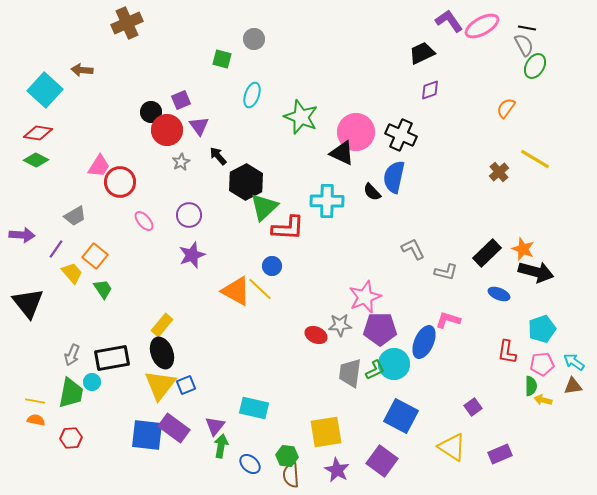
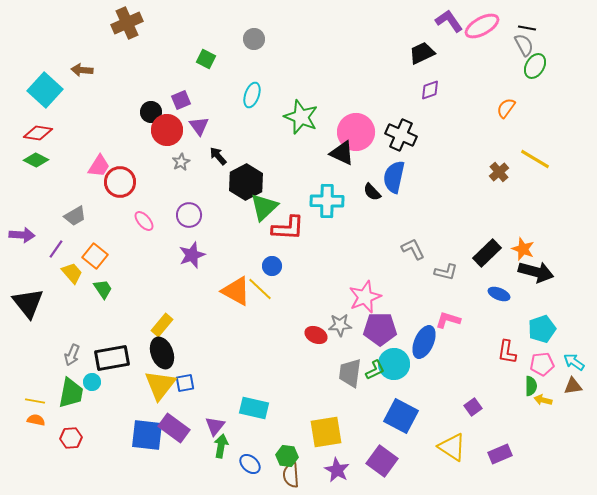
green square at (222, 59): moved 16 px left; rotated 12 degrees clockwise
blue square at (186, 385): moved 1 px left, 2 px up; rotated 12 degrees clockwise
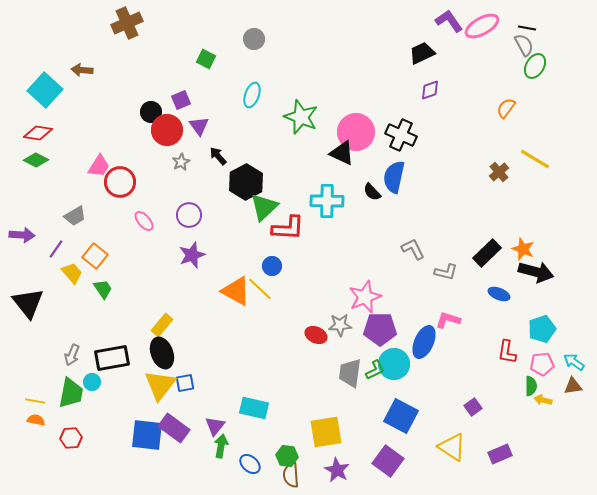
purple square at (382, 461): moved 6 px right
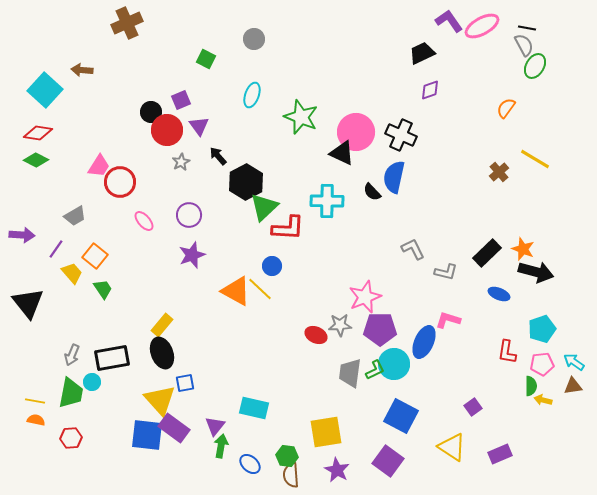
yellow triangle at (160, 385): moved 15 px down; rotated 20 degrees counterclockwise
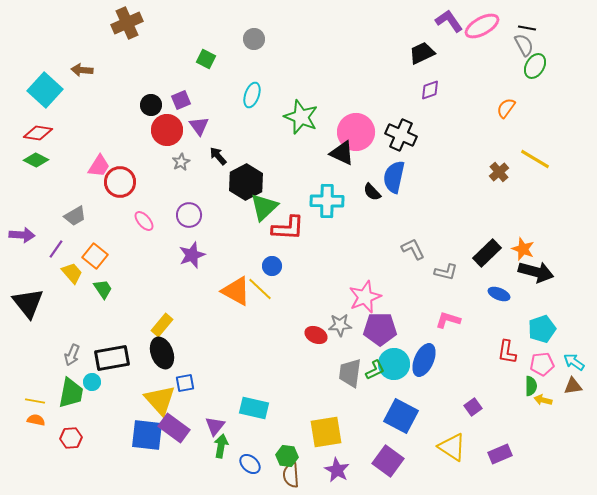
black circle at (151, 112): moved 7 px up
blue ellipse at (424, 342): moved 18 px down
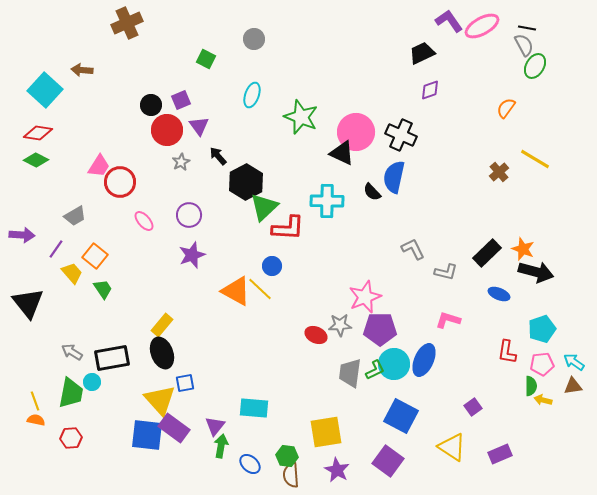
gray arrow at (72, 355): moved 3 px up; rotated 100 degrees clockwise
yellow line at (35, 401): rotated 60 degrees clockwise
cyan rectangle at (254, 408): rotated 8 degrees counterclockwise
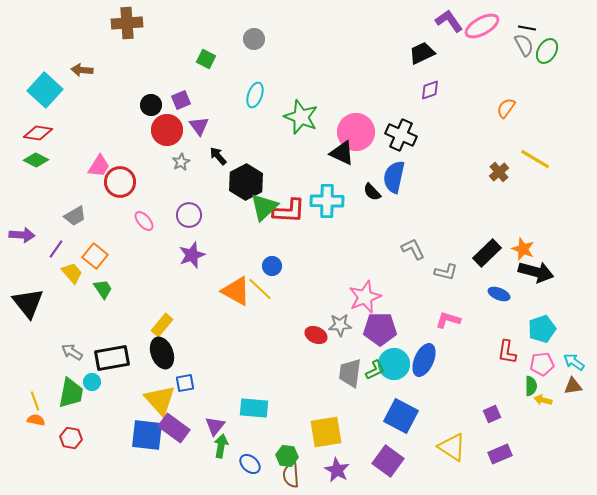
brown cross at (127, 23): rotated 20 degrees clockwise
green ellipse at (535, 66): moved 12 px right, 15 px up
cyan ellipse at (252, 95): moved 3 px right
red L-shape at (288, 228): moved 1 px right, 17 px up
purple square at (473, 407): moved 19 px right, 7 px down; rotated 12 degrees clockwise
red hexagon at (71, 438): rotated 15 degrees clockwise
